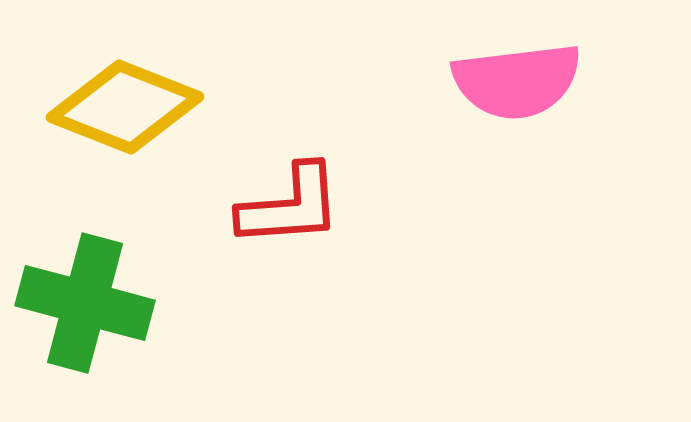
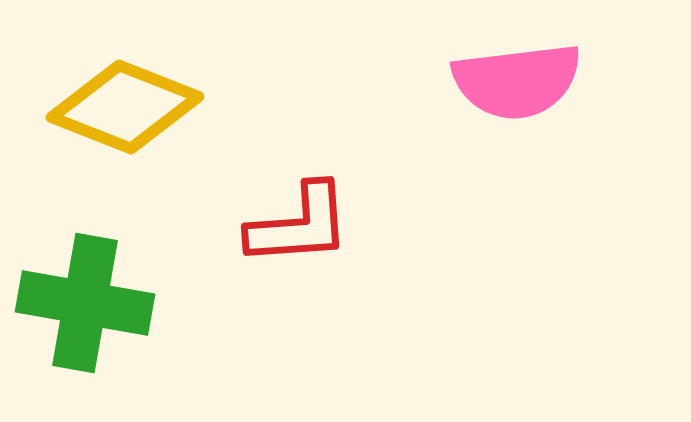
red L-shape: moved 9 px right, 19 px down
green cross: rotated 5 degrees counterclockwise
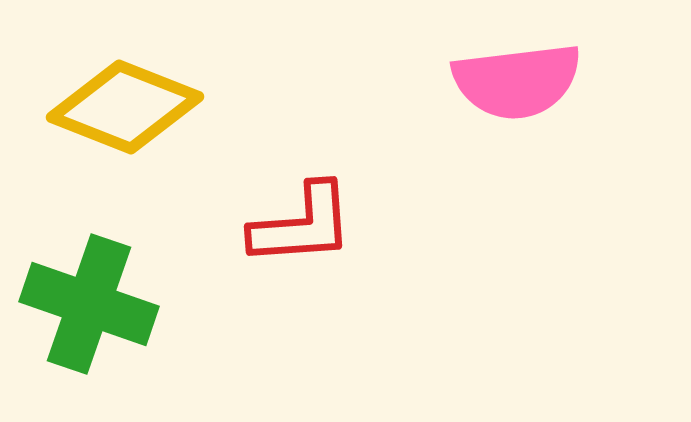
red L-shape: moved 3 px right
green cross: moved 4 px right, 1 px down; rotated 9 degrees clockwise
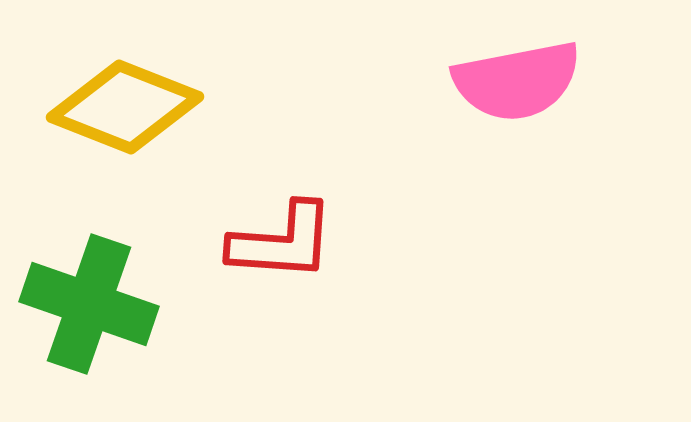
pink semicircle: rotated 4 degrees counterclockwise
red L-shape: moved 20 px left, 17 px down; rotated 8 degrees clockwise
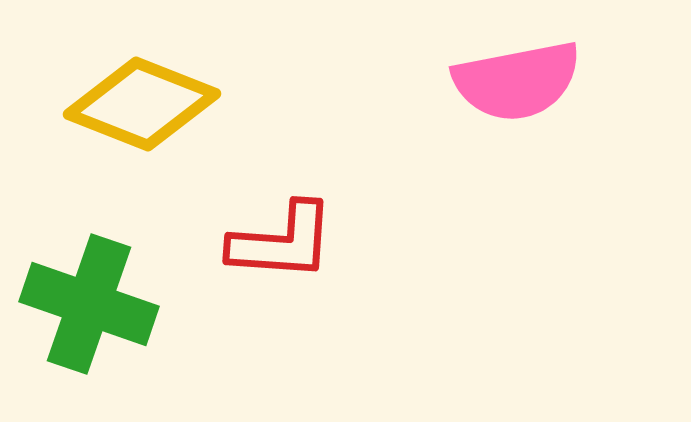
yellow diamond: moved 17 px right, 3 px up
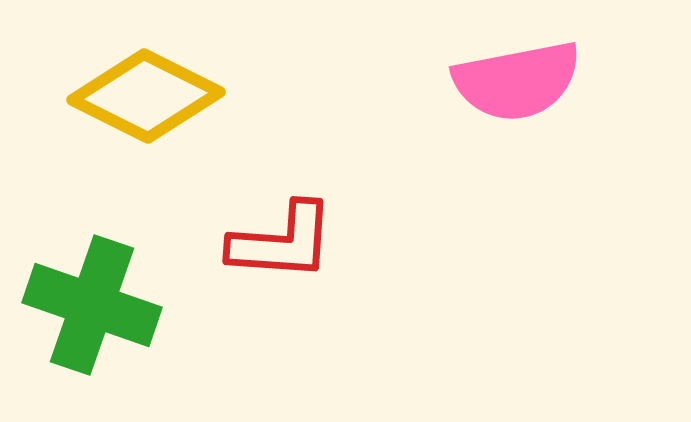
yellow diamond: moved 4 px right, 8 px up; rotated 5 degrees clockwise
green cross: moved 3 px right, 1 px down
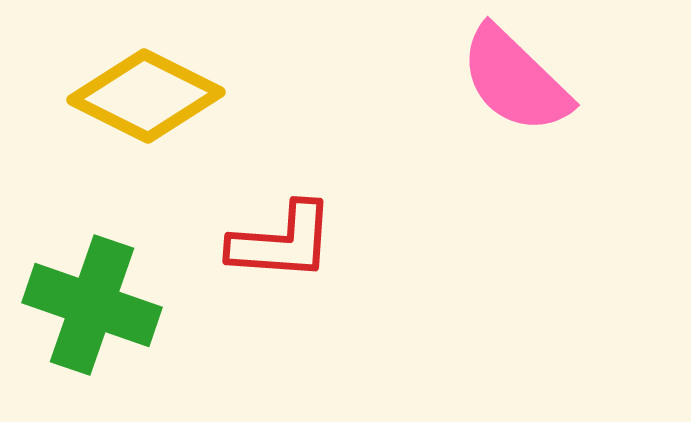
pink semicircle: moved 2 px left, 1 px up; rotated 55 degrees clockwise
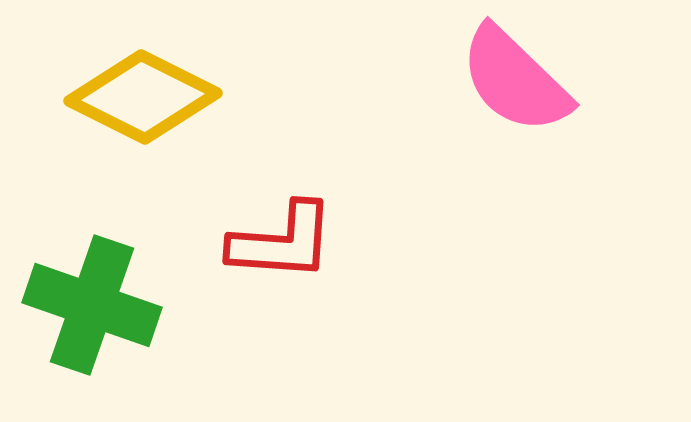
yellow diamond: moved 3 px left, 1 px down
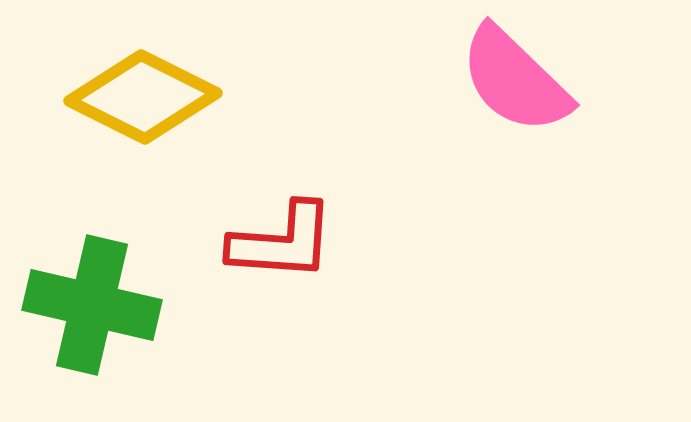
green cross: rotated 6 degrees counterclockwise
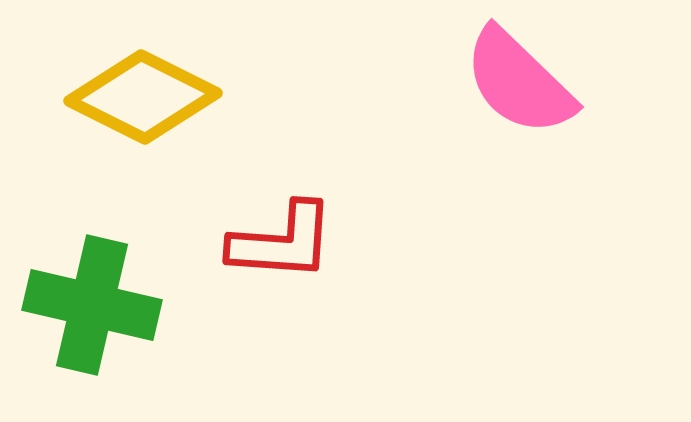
pink semicircle: moved 4 px right, 2 px down
